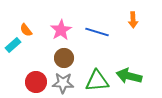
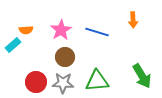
orange semicircle: rotated 56 degrees counterclockwise
brown circle: moved 1 px right, 1 px up
green arrow: moved 13 px right; rotated 135 degrees counterclockwise
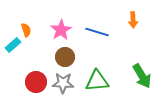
orange semicircle: rotated 104 degrees counterclockwise
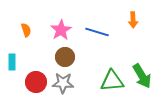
cyan rectangle: moved 1 px left, 17 px down; rotated 49 degrees counterclockwise
green triangle: moved 15 px right
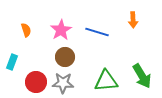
cyan rectangle: rotated 21 degrees clockwise
green triangle: moved 6 px left
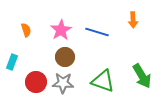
green triangle: moved 3 px left; rotated 25 degrees clockwise
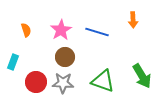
cyan rectangle: moved 1 px right
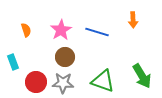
cyan rectangle: rotated 42 degrees counterclockwise
